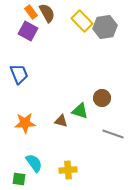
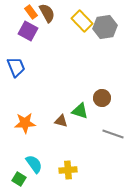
blue trapezoid: moved 3 px left, 7 px up
cyan semicircle: moved 1 px down
green square: rotated 24 degrees clockwise
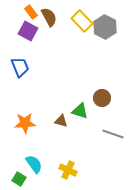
brown semicircle: moved 2 px right, 4 px down
gray hexagon: rotated 25 degrees counterclockwise
blue trapezoid: moved 4 px right
yellow cross: rotated 30 degrees clockwise
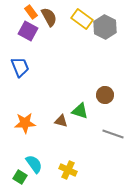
yellow rectangle: moved 2 px up; rotated 10 degrees counterclockwise
brown circle: moved 3 px right, 3 px up
green square: moved 1 px right, 2 px up
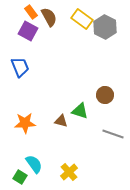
yellow cross: moved 1 px right, 2 px down; rotated 24 degrees clockwise
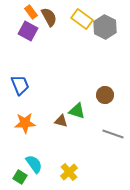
blue trapezoid: moved 18 px down
green triangle: moved 3 px left
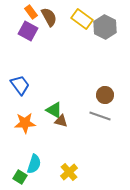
blue trapezoid: rotated 15 degrees counterclockwise
green triangle: moved 23 px left, 1 px up; rotated 12 degrees clockwise
gray line: moved 13 px left, 18 px up
cyan semicircle: rotated 54 degrees clockwise
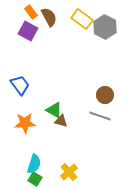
green square: moved 15 px right, 2 px down
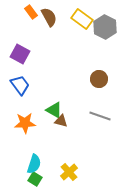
purple square: moved 8 px left, 23 px down
brown circle: moved 6 px left, 16 px up
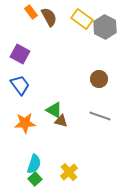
green square: rotated 16 degrees clockwise
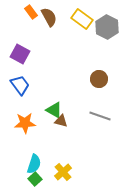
gray hexagon: moved 2 px right
yellow cross: moved 6 px left
